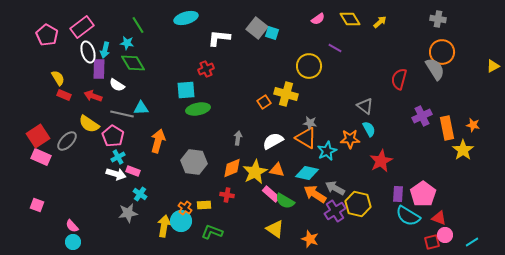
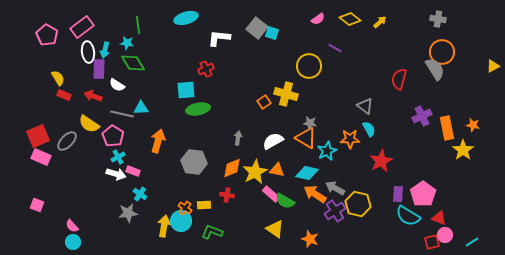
yellow diamond at (350, 19): rotated 20 degrees counterclockwise
green line at (138, 25): rotated 24 degrees clockwise
white ellipse at (88, 52): rotated 10 degrees clockwise
red square at (38, 136): rotated 10 degrees clockwise
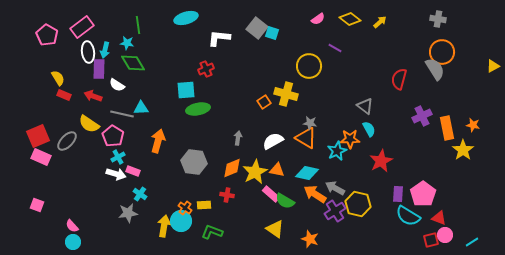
cyan star at (327, 151): moved 10 px right
red square at (432, 242): moved 1 px left, 2 px up
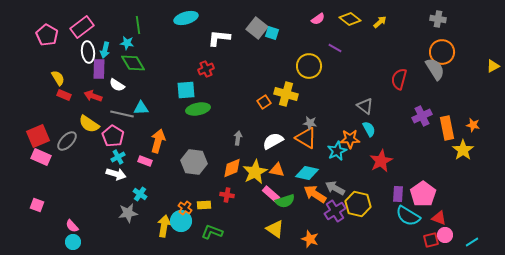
pink rectangle at (133, 171): moved 12 px right, 10 px up
green semicircle at (285, 201): rotated 48 degrees counterclockwise
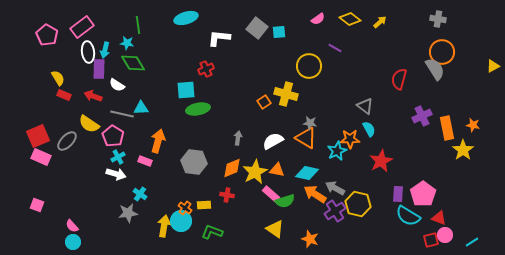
cyan square at (272, 33): moved 7 px right, 1 px up; rotated 24 degrees counterclockwise
